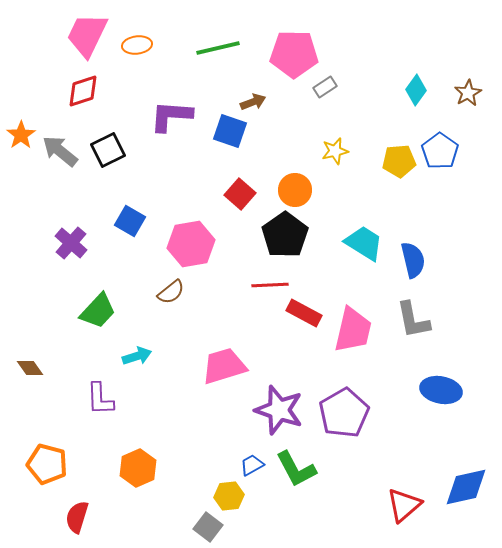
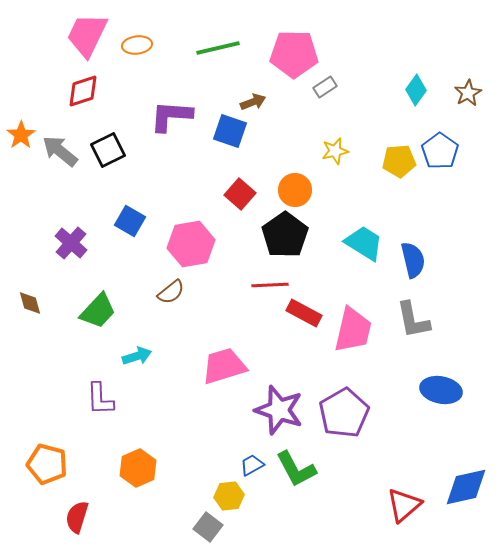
brown diamond at (30, 368): moved 65 px up; rotated 20 degrees clockwise
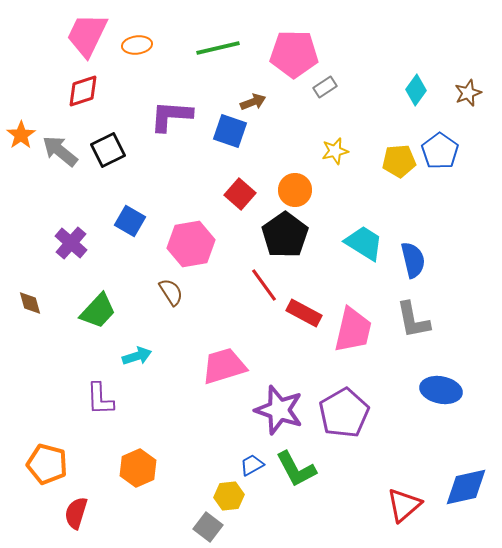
brown star at (468, 93): rotated 8 degrees clockwise
red line at (270, 285): moved 6 px left; rotated 57 degrees clockwise
brown semicircle at (171, 292): rotated 84 degrees counterclockwise
red semicircle at (77, 517): moved 1 px left, 4 px up
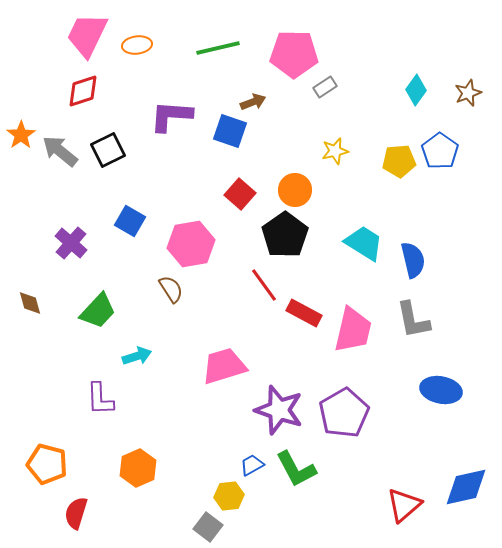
brown semicircle at (171, 292): moved 3 px up
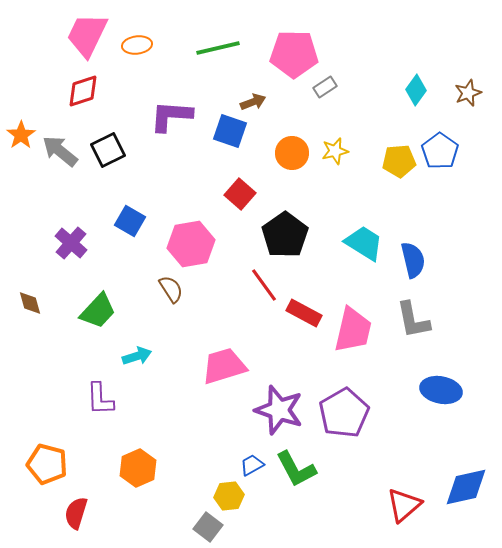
orange circle at (295, 190): moved 3 px left, 37 px up
